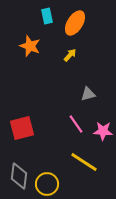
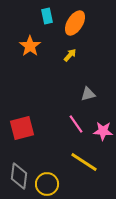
orange star: rotated 15 degrees clockwise
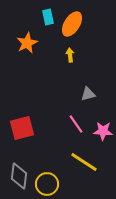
cyan rectangle: moved 1 px right, 1 px down
orange ellipse: moved 3 px left, 1 px down
orange star: moved 3 px left, 3 px up; rotated 10 degrees clockwise
yellow arrow: rotated 48 degrees counterclockwise
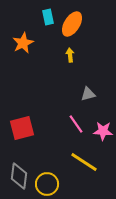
orange star: moved 4 px left
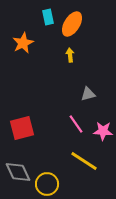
yellow line: moved 1 px up
gray diamond: moved 1 px left, 4 px up; rotated 32 degrees counterclockwise
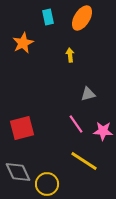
orange ellipse: moved 10 px right, 6 px up
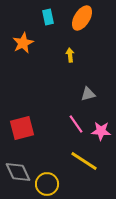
pink star: moved 2 px left
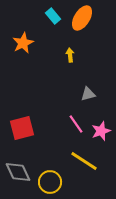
cyan rectangle: moved 5 px right, 1 px up; rotated 28 degrees counterclockwise
pink star: rotated 24 degrees counterclockwise
yellow circle: moved 3 px right, 2 px up
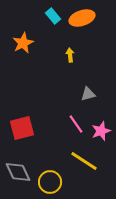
orange ellipse: rotated 40 degrees clockwise
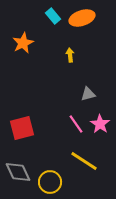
pink star: moved 1 px left, 7 px up; rotated 18 degrees counterclockwise
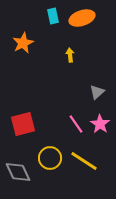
cyan rectangle: rotated 28 degrees clockwise
gray triangle: moved 9 px right, 2 px up; rotated 28 degrees counterclockwise
red square: moved 1 px right, 4 px up
yellow circle: moved 24 px up
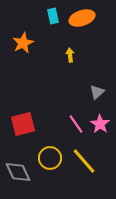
yellow line: rotated 16 degrees clockwise
